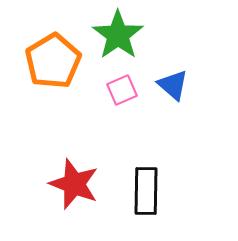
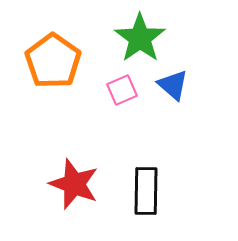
green star: moved 22 px right, 3 px down
orange pentagon: rotated 6 degrees counterclockwise
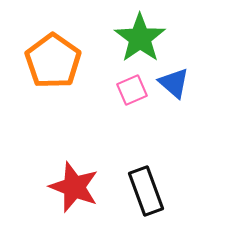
blue triangle: moved 1 px right, 2 px up
pink square: moved 10 px right
red star: moved 3 px down
black rectangle: rotated 21 degrees counterclockwise
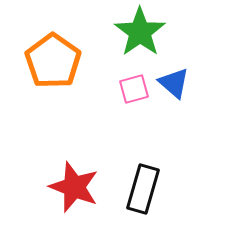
green star: moved 6 px up
pink square: moved 2 px right, 1 px up; rotated 8 degrees clockwise
black rectangle: moved 3 px left, 2 px up; rotated 36 degrees clockwise
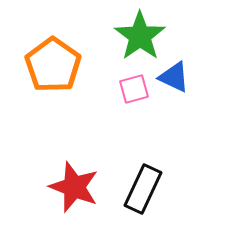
green star: moved 4 px down
orange pentagon: moved 4 px down
blue triangle: moved 6 px up; rotated 16 degrees counterclockwise
black rectangle: rotated 9 degrees clockwise
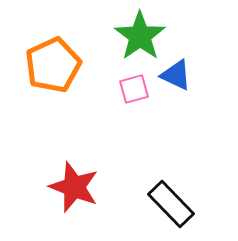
orange pentagon: rotated 12 degrees clockwise
blue triangle: moved 2 px right, 2 px up
black rectangle: moved 28 px right, 15 px down; rotated 69 degrees counterclockwise
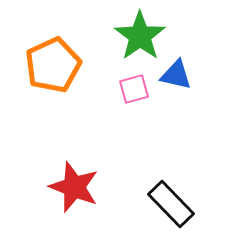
blue triangle: rotated 12 degrees counterclockwise
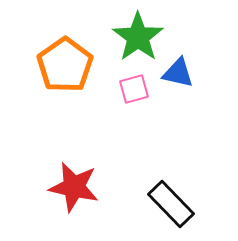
green star: moved 2 px left, 1 px down
orange pentagon: moved 12 px right; rotated 10 degrees counterclockwise
blue triangle: moved 2 px right, 2 px up
red star: rotated 9 degrees counterclockwise
